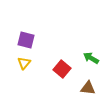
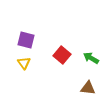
yellow triangle: rotated 16 degrees counterclockwise
red square: moved 14 px up
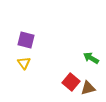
red square: moved 9 px right, 27 px down
brown triangle: rotated 21 degrees counterclockwise
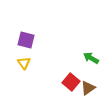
brown triangle: rotated 21 degrees counterclockwise
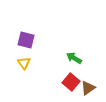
green arrow: moved 17 px left
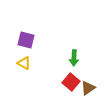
green arrow: rotated 119 degrees counterclockwise
yellow triangle: rotated 24 degrees counterclockwise
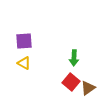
purple square: moved 2 px left, 1 px down; rotated 18 degrees counterclockwise
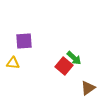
green arrow: rotated 49 degrees counterclockwise
yellow triangle: moved 11 px left; rotated 24 degrees counterclockwise
red square: moved 7 px left, 16 px up
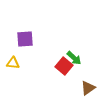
purple square: moved 1 px right, 2 px up
